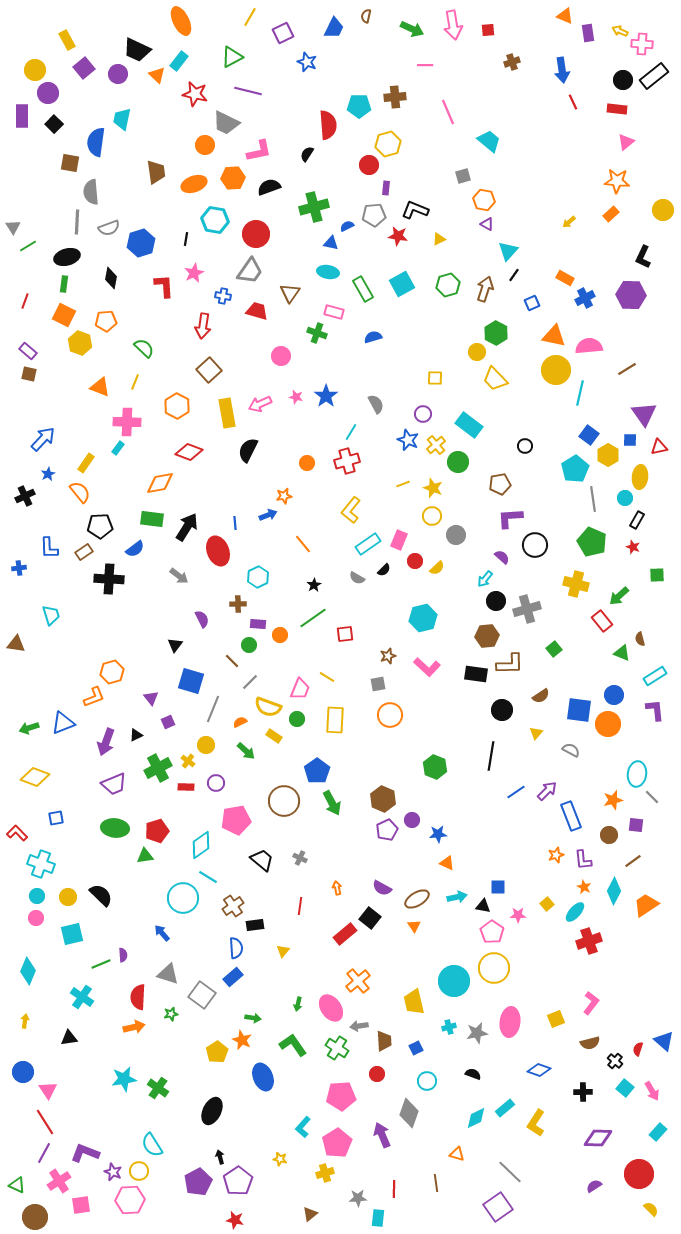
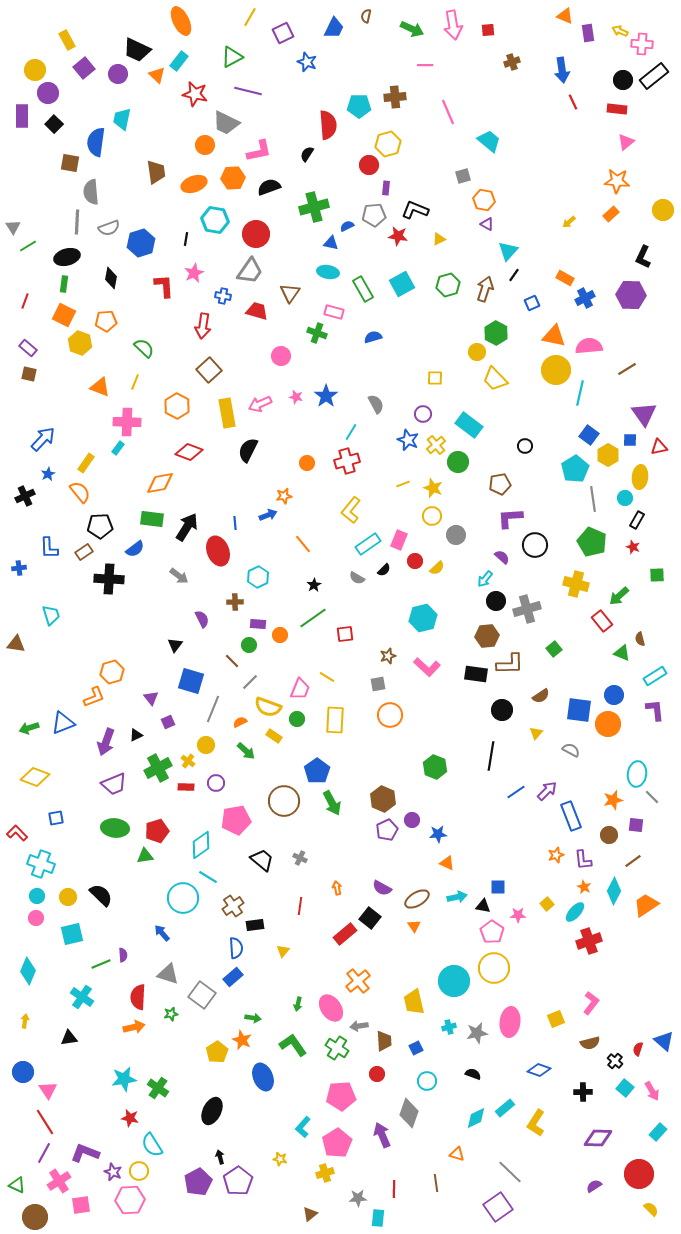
purple rectangle at (28, 351): moved 3 px up
brown cross at (238, 604): moved 3 px left, 2 px up
red star at (235, 1220): moved 105 px left, 102 px up
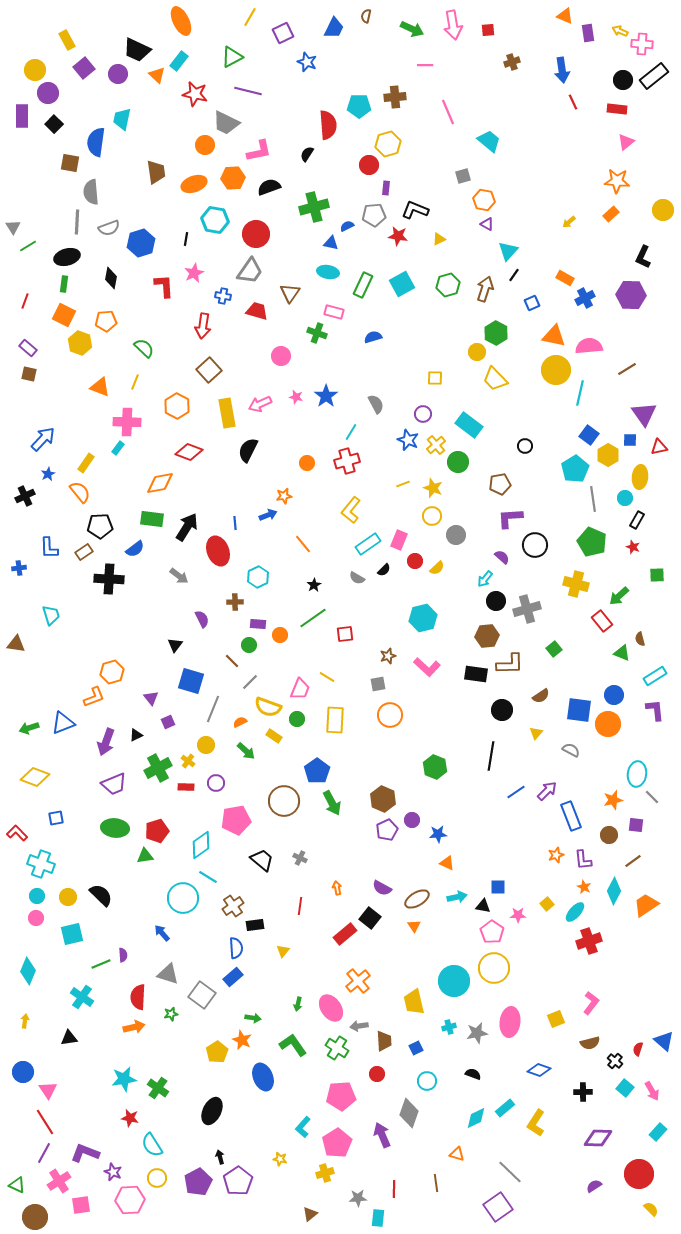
green rectangle at (363, 289): moved 4 px up; rotated 55 degrees clockwise
yellow circle at (139, 1171): moved 18 px right, 7 px down
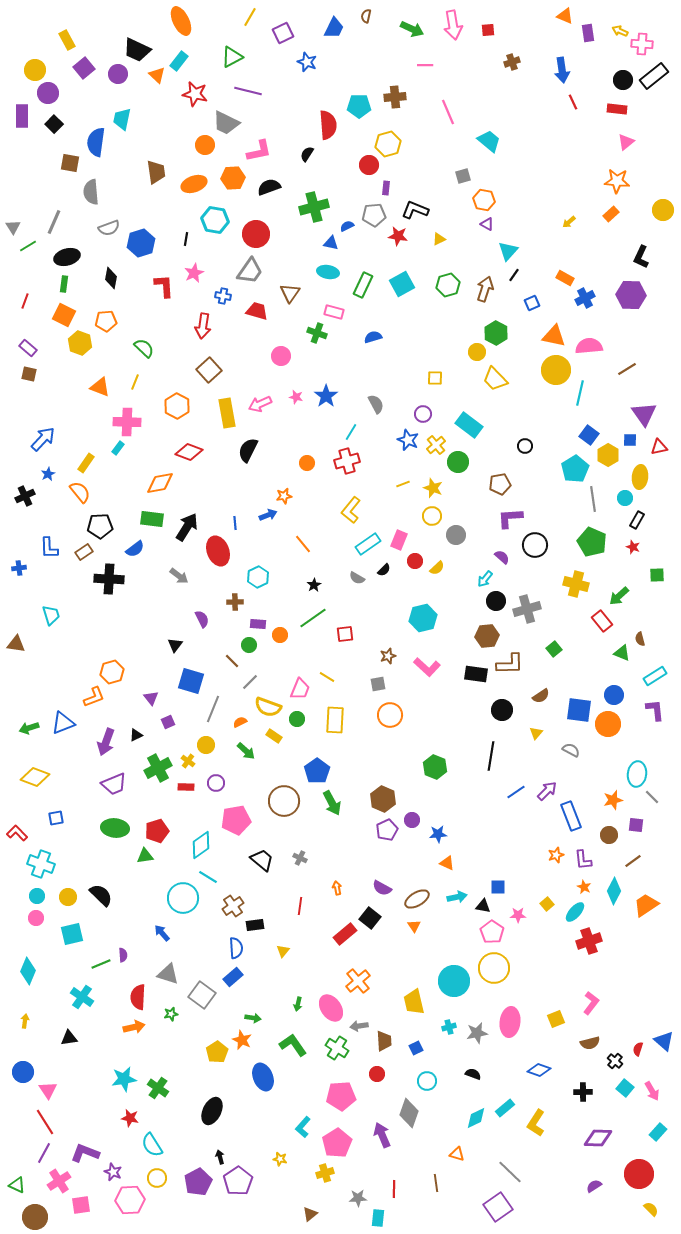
gray line at (77, 222): moved 23 px left; rotated 20 degrees clockwise
black L-shape at (643, 257): moved 2 px left
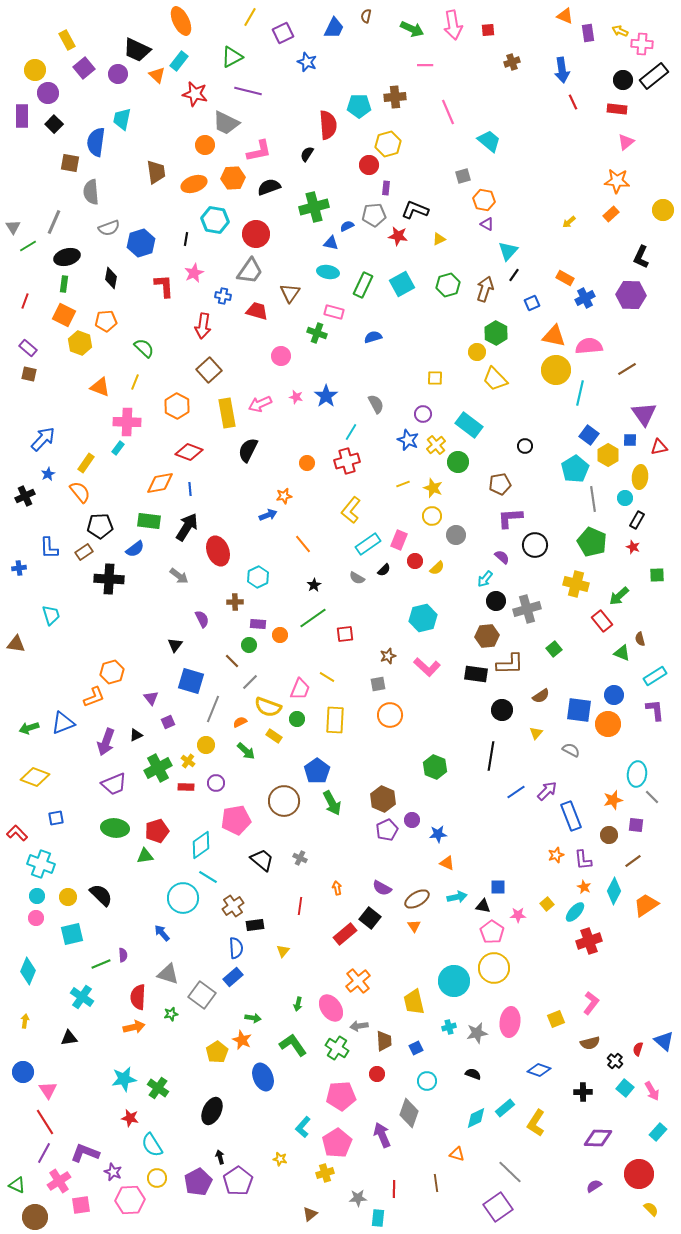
green rectangle at (152, 519): moved 3 px left, 2 px down
blue line at (235, 523): moved 45 px left, 34 px up
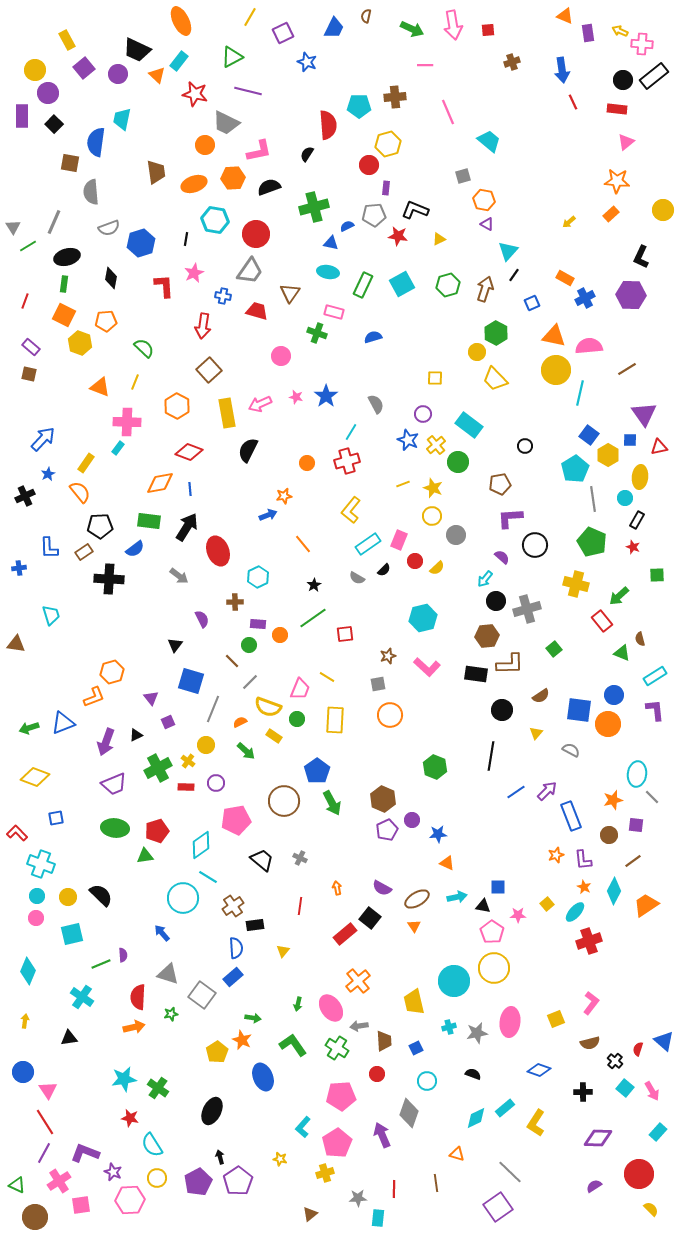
purple rectangle at (28, 348): moved 3 px right, 1 px up
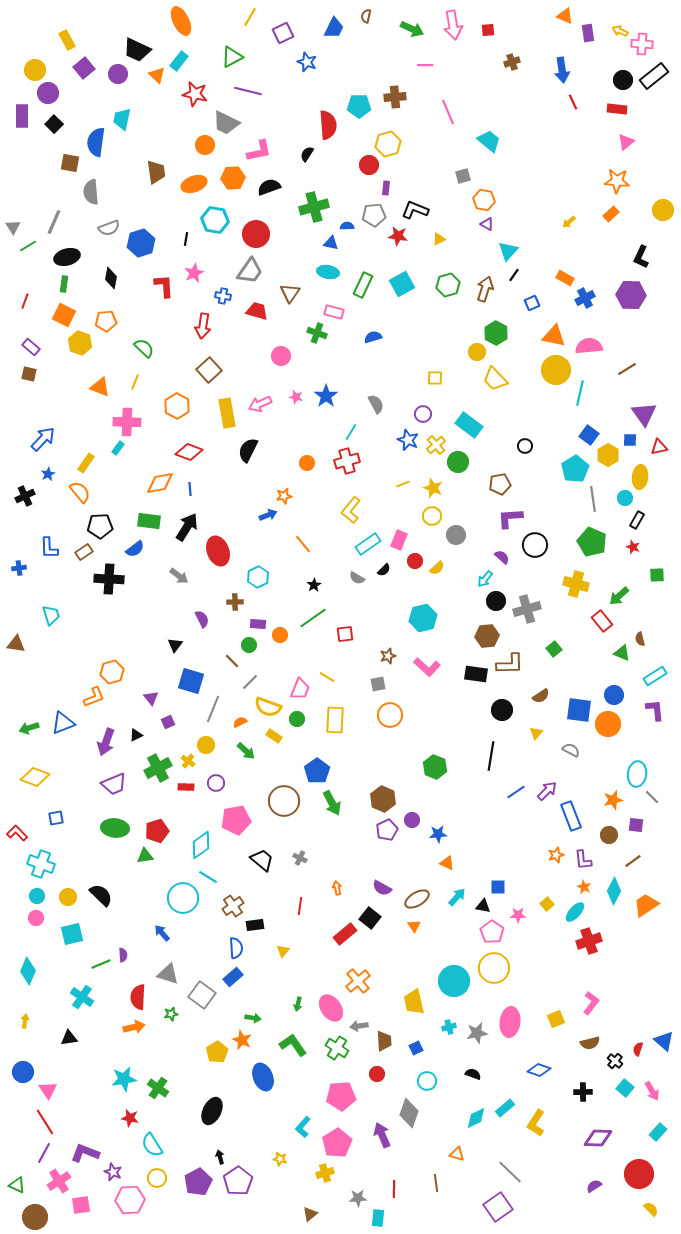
blue semicircle at (347, 226): rotated 24 degrees clockwise
cyan arrow at (457, 897): rotated 36 degrees counterclockwise
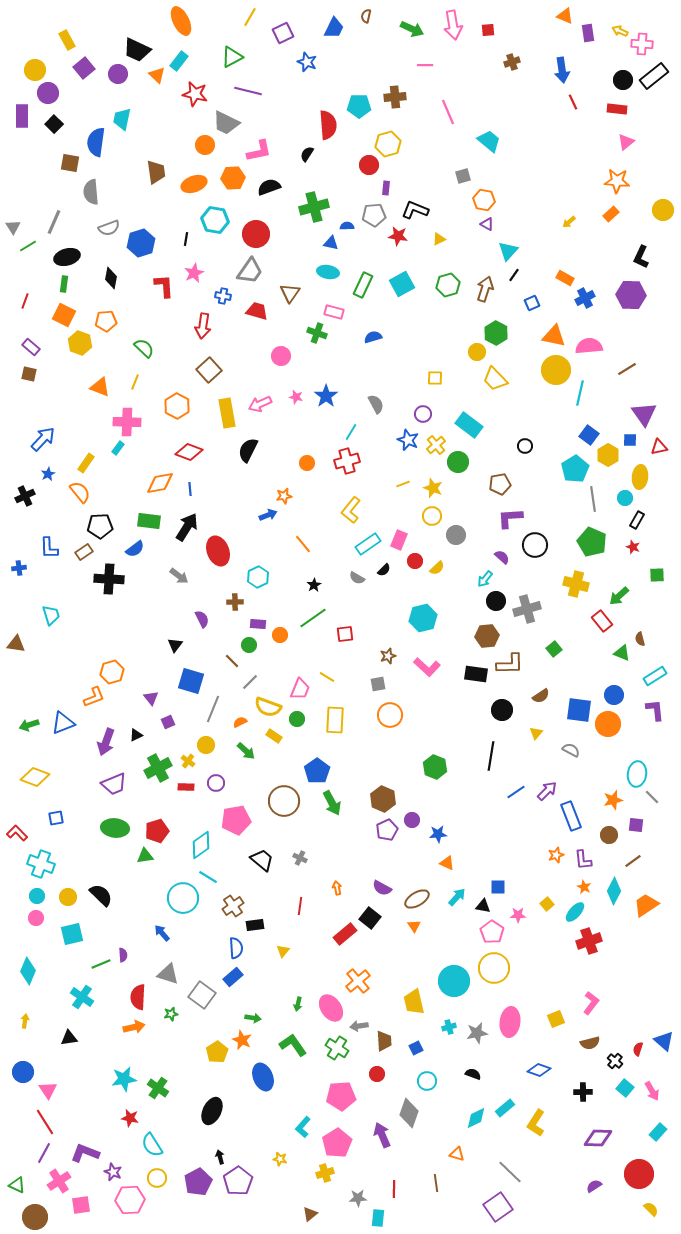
green arrow at (29, 728): moved 3 px up
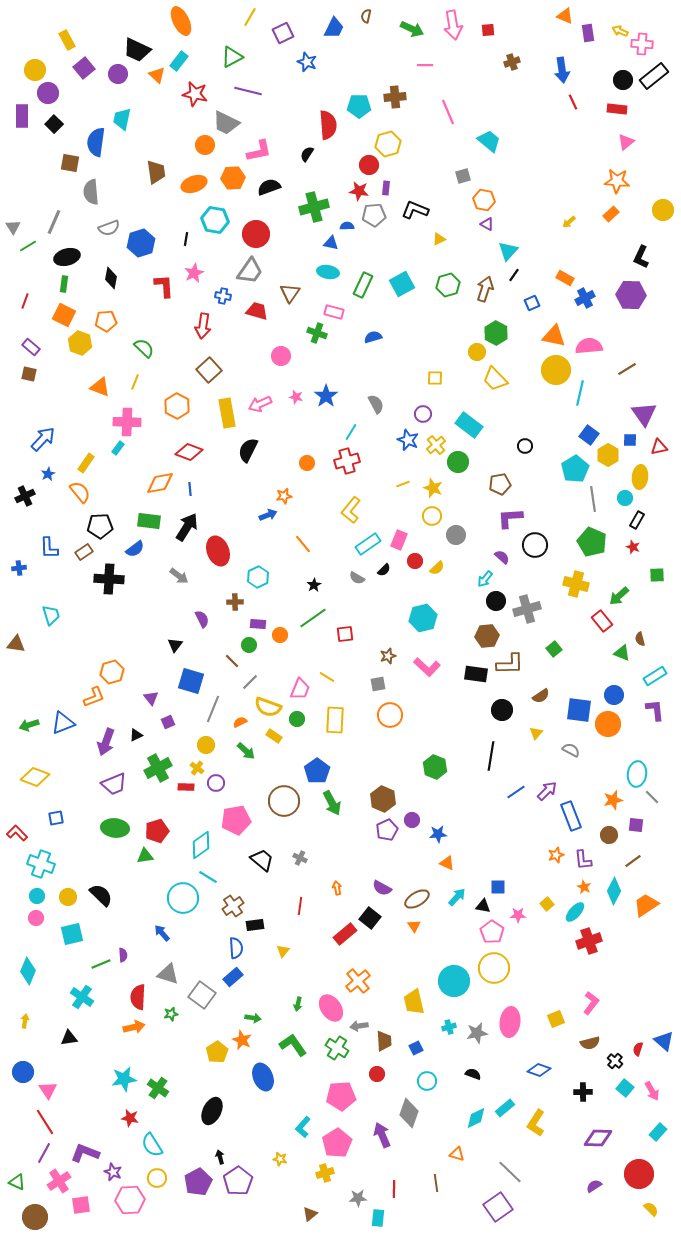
red star at (398, 236): moved 39 px left, 45 px up
yellow cross at (188, 761): moved 9 px right, 7 px down
green triangle at (17, 1185): moved 3 px up
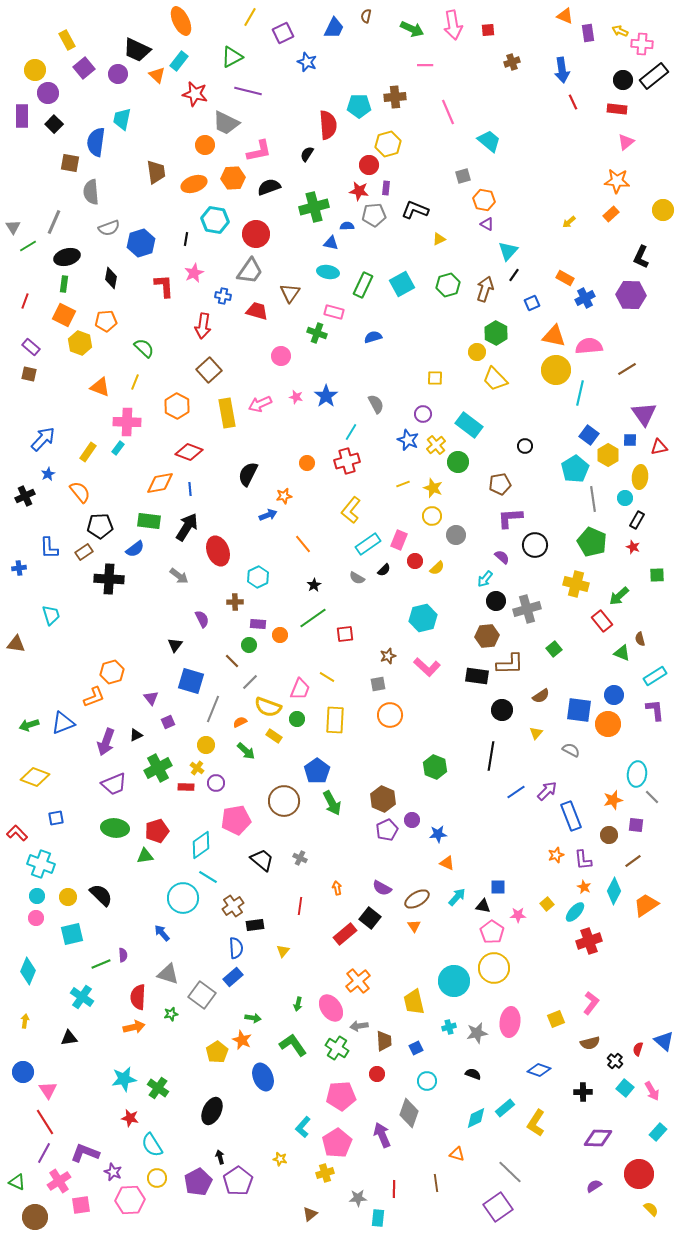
black semicircle at (248, 450): moved 24 px down
yellow rectangle at (86, 463): moved 2 px right, 11 px up
black rectangle at (476, 674): moved 1 px right, 2 px down
